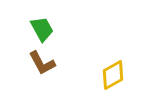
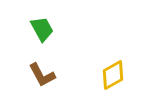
brown L-shape: moved 12 px down
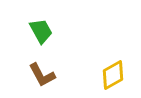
green trapezoid: moved 1 px left, 2 px down
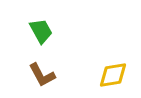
yellow diamond: rotated 20 degrees clockwise
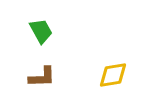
brown L-shape: moved 2 px down; rotated 64 degrees counterclockwise
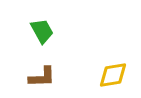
green trapezoid: moved 1 px right
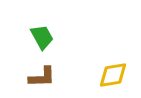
green trapezoid: moved 6 px down
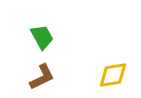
brown L-shape: rotated 24 degrees counterclockwise
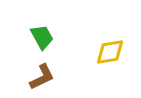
yellow diamond: moved 3 px left, 23 px up
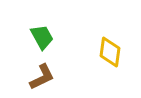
yellow diamond: rotated 72 degrees counterclockwise
